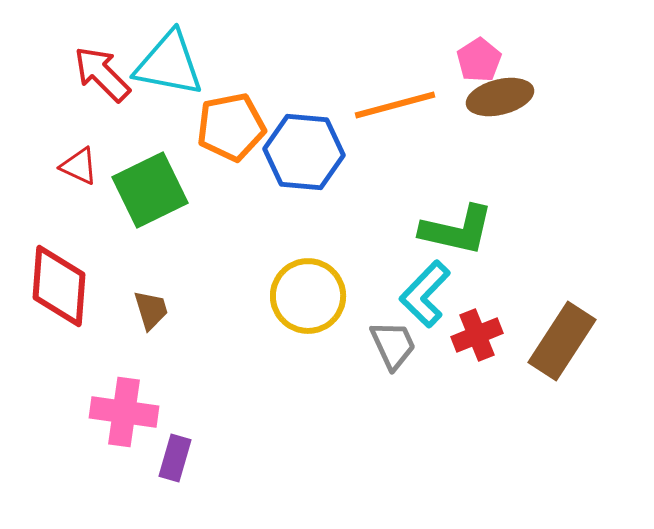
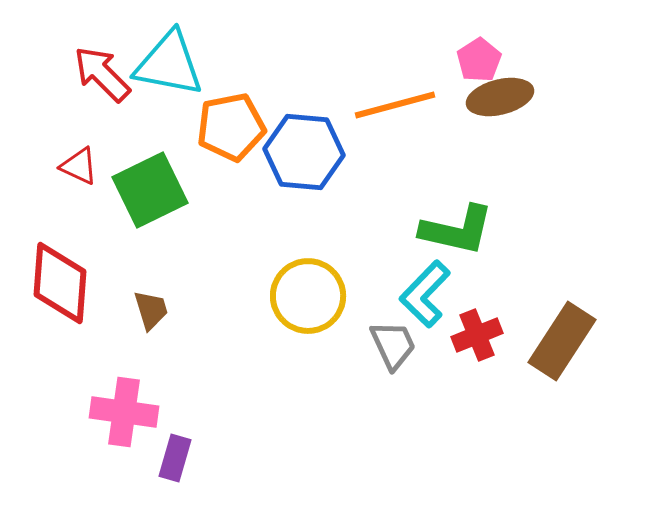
red diamond: moved 1 px right, 3 px up
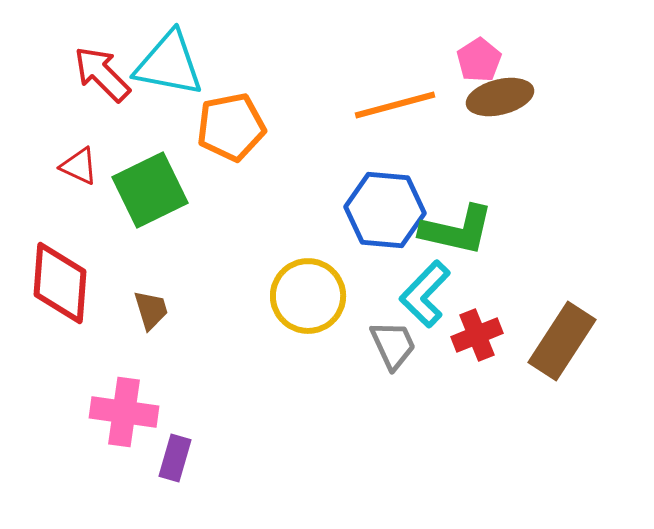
blue hexagon: moved 81 px right, 58 px down
